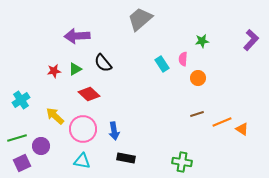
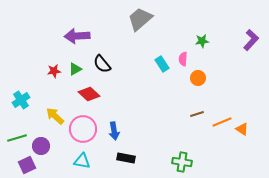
black semicircle: moved 1 px left, 1 px down
purple square: moved 5 px right, 2 px down
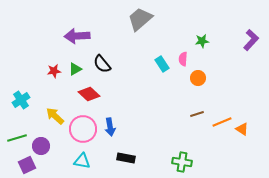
blue arrow: moved 4 px left, 4 px up
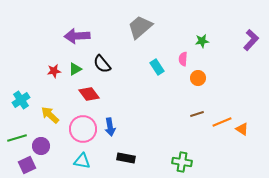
gray trapezoid: moved 8 px down
cyan rectangle: moved 5 px left, 3 px down
red diamond: rotated 10 degrees clockwise
yellow arrow: moved 5 px left, 1 px up
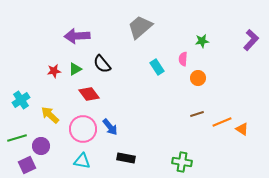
blue arrow: rotated 30 degrees counterclockwise
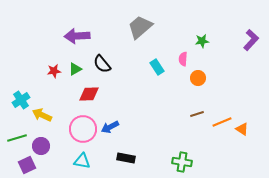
red diamond: rotated 55 degrees counterclockwise
yellow arrow: moved 8 px left; rotated 18 degrees counterclockwise
blue arrow: rotated 102 degrees clockwise
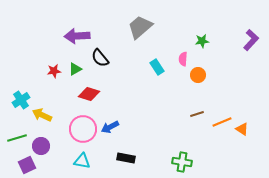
black semicircle: moved 2 px left, 6 px up
orange circle: moved 3 px up
red diamond: rotated 20 degrees clockwise
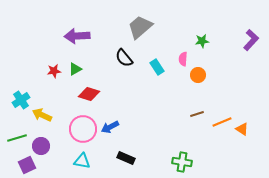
black semicircle: moved 24 px right
black rectangle: rotated 12 degrees clockwise
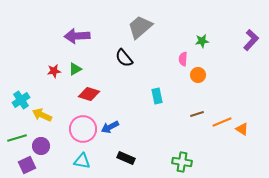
cyan rectangle: moved 29 px down; rotated 21 degrees clockwise
